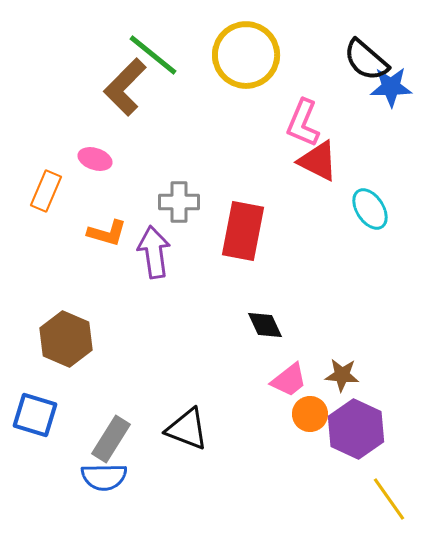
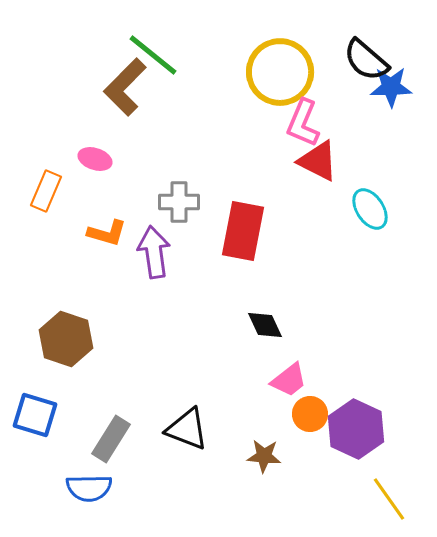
yellow circle: moved 34 px right, 17 px down
brown hexagon: rotated 4 degrees counterclockwise
brown star: moved 78 px left, 81 px down
blue semicircle: moved 15 px left, 11 px down
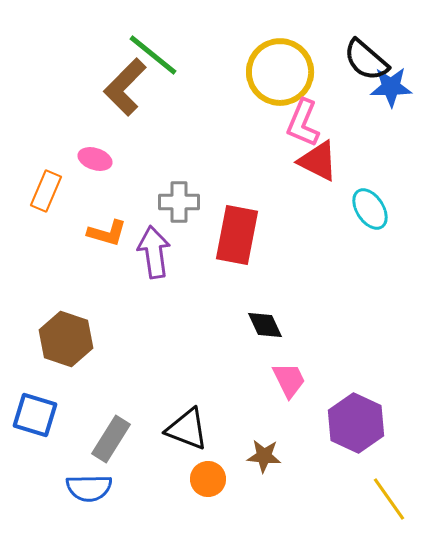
red rectangle: moved 6 px left, 4 px down
pink trapezoid: rotated 78 degrees counterclockwise
orange circle: moved 102 px left, 65 px down
purple hexagon: moved 6 px up
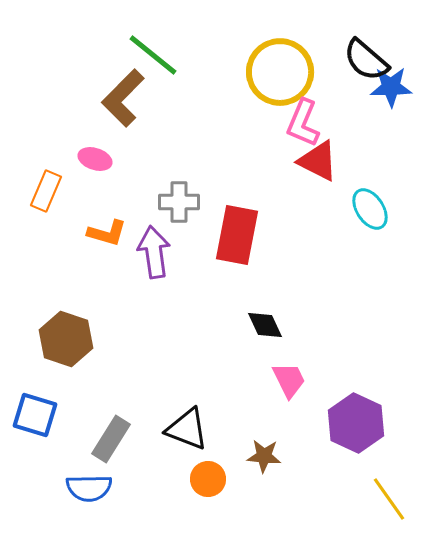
brown L-shape: moved 2 px left, 11 px down
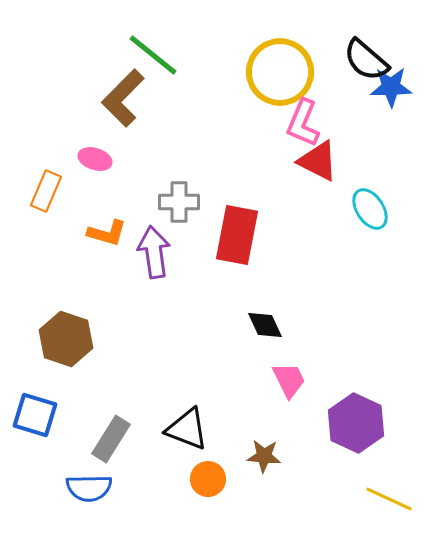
yellow line: rotated 30 degrees counterclockwise
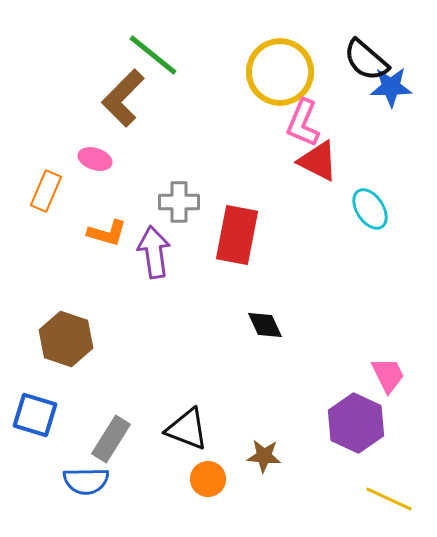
pink trapezoid: moved 99 px right, 5 px up
blue semicircle: moved 3 px left, 7 px up
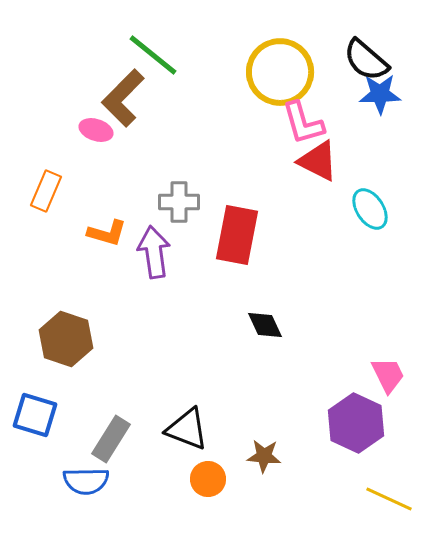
blue star: moved 11 px left, 7 px down
pink L-shape: rotated 39 degrees counterclockwise
pink ellipse: moved 1 px right, 29 px up
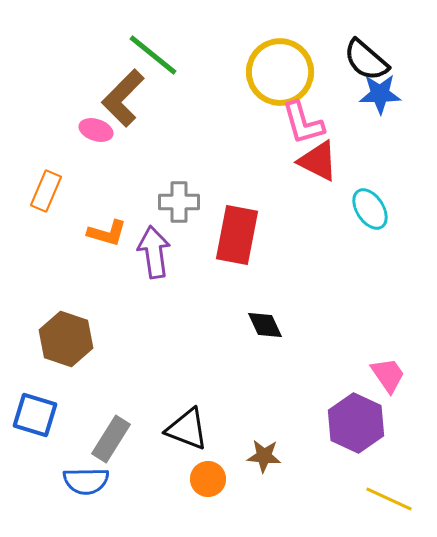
pink trapezoid: rotated 9 degrees counterclockwise
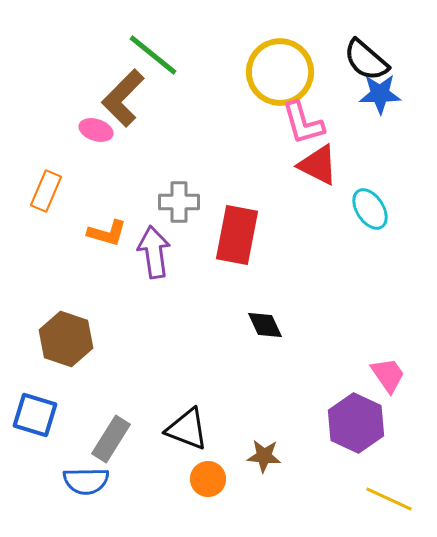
red triangle: moved 4 px down
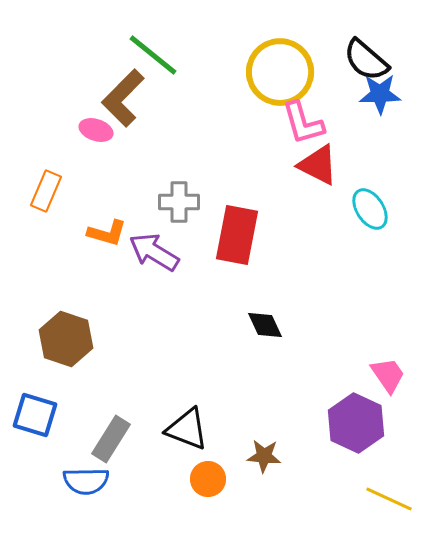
purple arrow: rotated 51 degrees counterclockwise
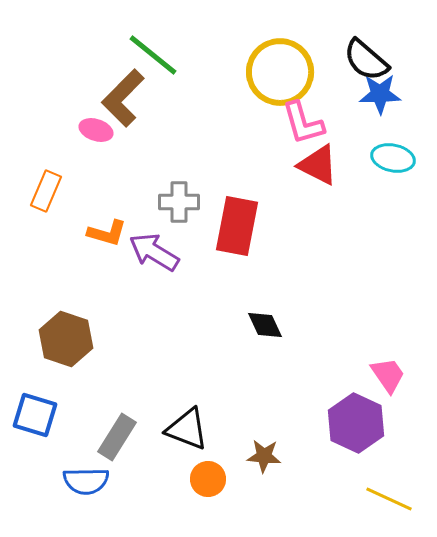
cyan ellipse: moved 23 px right, 51 px up; rotated 45 degrees counterclockwise
red rectangle: moved 9 px up
gray rectangle: moved 6 px right, 2 px up
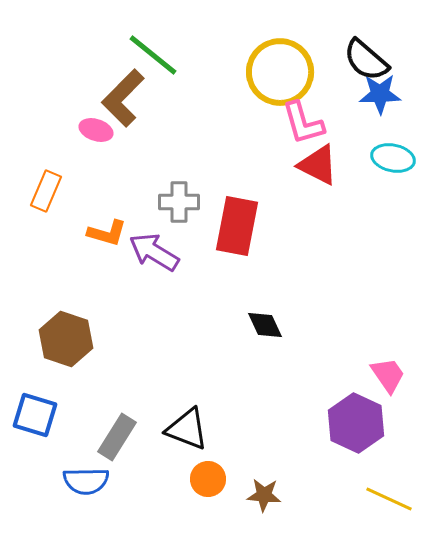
brown star: moved 39 px down
